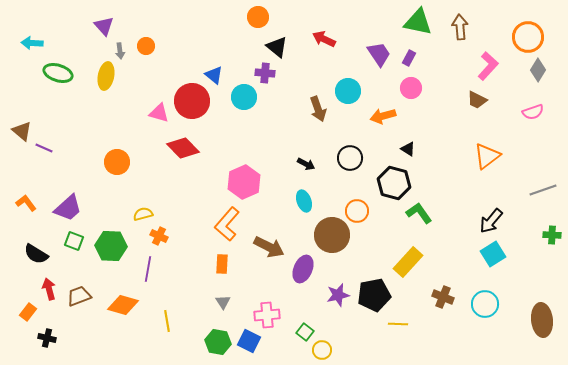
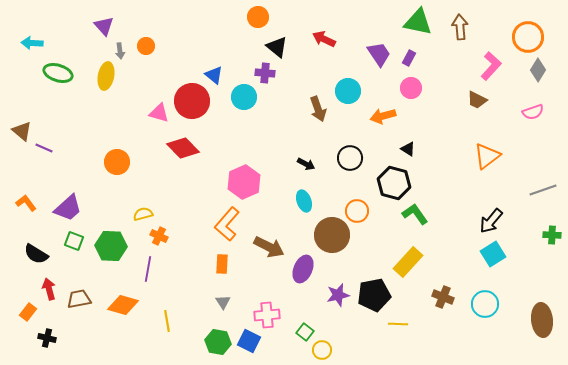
pink L-shape at (488, 66): moved 3 px right
green L-shape at (419, 213): moved 4 px left, 1 px down
brown trapezoid at (79, 296): moved 3 px down; rotated 10 degrees clockwise
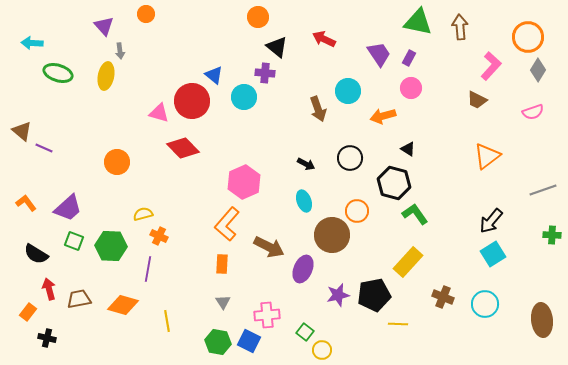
orange circle at (146, 46): moved 32 px up
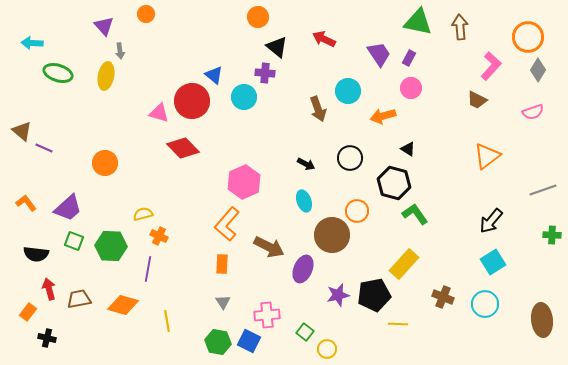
orange circle at (117, 162): moved 12 px left, 1 px down
black semicircle at (36, 254): rotated 25 degrees counterclockwise
cyan square at (493, 254): moved 8 px down
yellow rectangle at (408, 262): moved 4 px left, 2 px down
yellow circle at (322, 350): moved 5 px right, 1 px up
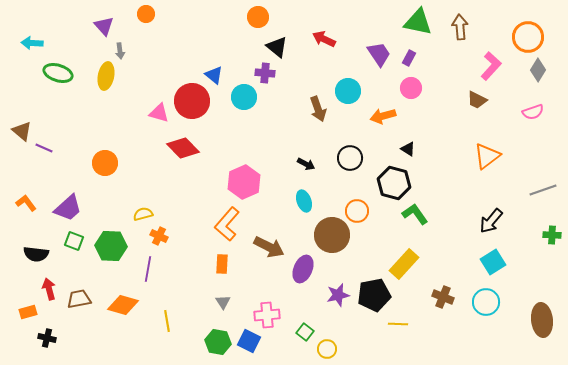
cyan circle at (485, 304): moved 1 px right, 2 px up
orange rectangle at (28, 312): rotated 36 degrees clockwise
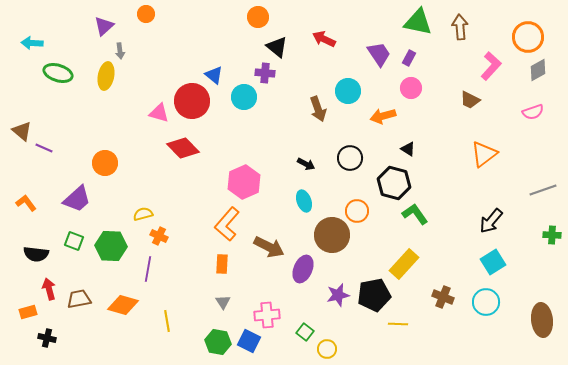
purple triangle at (104, 26): rotated 30 degrees clockwise
gray diamond at (538, 70): rotated 30 degrees clockwise
brown trapezoid at (477, 100): moved 7 px left
orange triangle at (487, 156): moved 3 px left, 2 px up
purple trapezoid at (68, 208): moved 9 px right, 9 px up
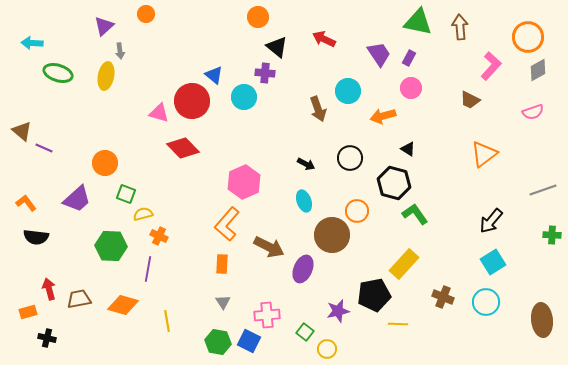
green square at (74, 241): moved 52 px right, 47 px up
black semicircle at (36, 254): moved 17 px up
purple star at (338, 295): moved 16 px down
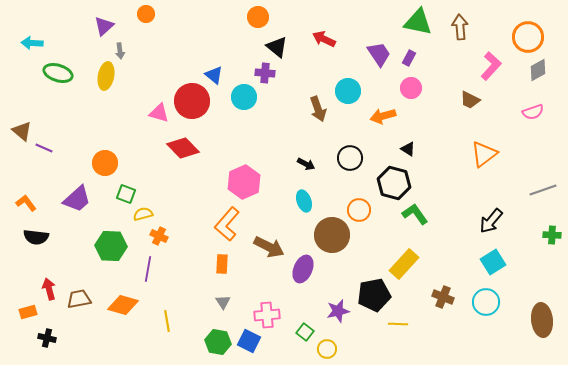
orange circle at (357, 211): moved 2 px right, 1 px up
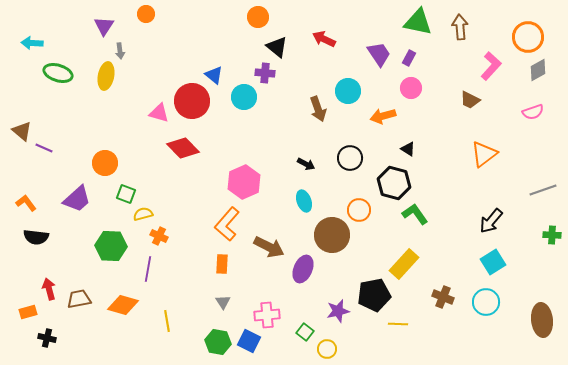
purple triangle at (104, 26): rotated 15 degrees counterclockwise
